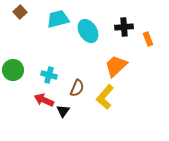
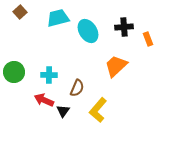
cyan trapezoid: moved 1 px up
green circle: moved 1 px right, 2 px down
cyan cross: rotated 14 degrees counterclockwise
yellow L-shape: moved 7 px left, 13 px down
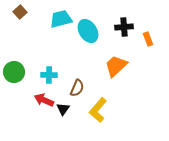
cyan trapezoid: moved 3 px right, 1 px down
black triangle: moved 2 px up
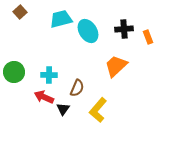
black cross: moved 2 px down
orange rectangle: moved 2 px up
red arrow: moved 3 px up
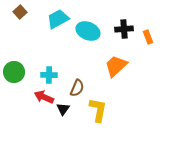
cyan trapezoid: moved 3 px left; rotated 15 degrees counterclockwise
cyan ellipse: rotated 35 degrees counterclockwise
yellow L-shape: rotated 150 degrees clockwise
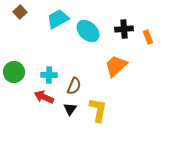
cyan ellipse: rotated 20 degrees clockwise
brown semicircle: moved 3 px left, 2 px up
black triangle: moved 7 px right
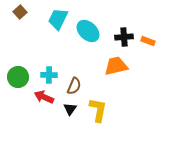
cyan trapezoid: rotated 35 degrees counterclockwise
black cross: moved 8 px down
orange rectangle: moved 4 px down; rotated 48 degrees counterclockwise
orange trapezoid: rotated 30 degrees clockwise
green circle: moved 4 px right, 5 px down
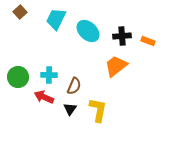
cyan trapezoid: moved 2 px left
black cross: moved 2 px left, 1 px up
orange trapezoid: rotated 25 degrees counterclockwise
